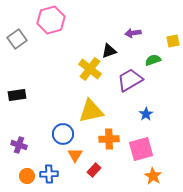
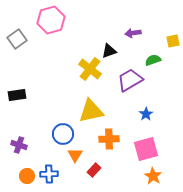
pink square: moved 5 px right
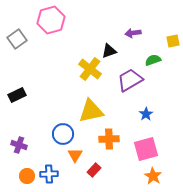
black rectangle: rotated 18 degrees counterclockwise
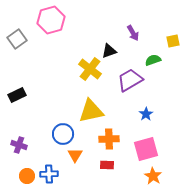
purple arrow: rotated 112 degrees counterclockwise
red rectangle: moved 13 px right, 5 px up; rotated 48 degrees clockwise
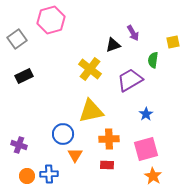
yellow square: moved 1 px down
black triangle: moved 4 px right, 6 px up
green semicircle: rotated 63 degrees counterclockwise
black rectangle: moved 7 px right, 19 px up
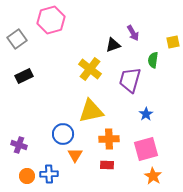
purple trapezoid: rotated 44 degrees counterclockwise
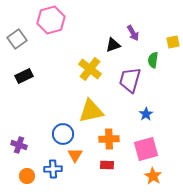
blue cross: moved 4 px right, 5 px up
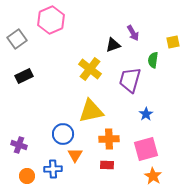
pink hexagon: rotated 8 degrees counterclockwise
